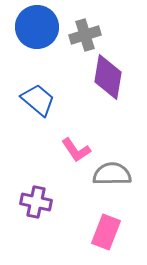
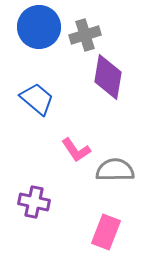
blue circle: moved 2 px right
blue trapezoid: moved 1 px left, 1 px up
gray semicircle: moved 3 px right, 4 px up
purple cross: moved 2 px left
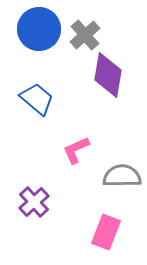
blue circle: moved 2 px down
gray cross: rotated 24 degrees counterclockwise
purple diamond: moved 2 px up
pink L-shape: rotated 100 degrees clockwise
gray semicircle: moved 7 px right, 6 px down
purple cross: rotated 36 degrees clockwise
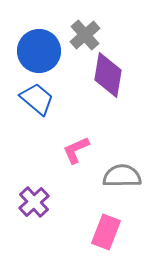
blue circle: moved 22 px down
